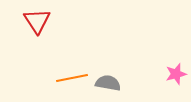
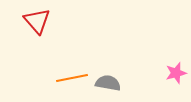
red triangle: rotated 8 degrees counterclockwise
pink star: moved 1 px up
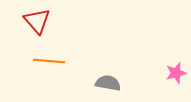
orange line: moved 23 px left, 17 px up; rotated 16 degrees clockwise
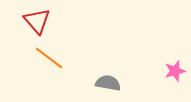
orange line: moved 3 px up; rotated 32 degrees clockwise
pink star: moved 1 px left, 2 px up
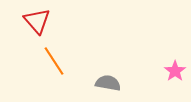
orange line: moved 5 px right, 3 px down; rotated 20 degrees clockwise
pink star: rotated 20 degrees counterclockwise
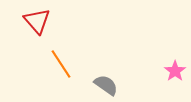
orange line: moved 7 px right, 3 px down
gray semicircle: moved 2 px left, 2 px down; rotated 25 degrees clockwise
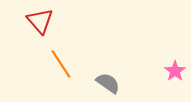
red triangle: moved 3 px right
gray semicircle: moved 2 px right, 2 px up
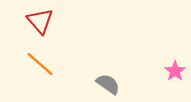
orange line: moved 21 px left; rotated 16 degrees counterclockwise
gray semicircle: moved 1 px down
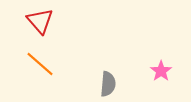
pink star: moved 14 px left
gray semicircle: rotated 60 degrees clockwise
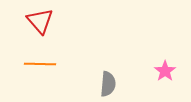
orange line: rotated 40 degrees counterclockwise
pink star: moved 4 px right
